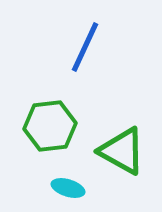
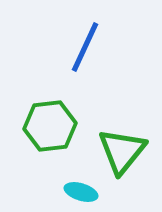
green triangle: rotated 40 degrees clockwise
cyan ellipse: moved 13 px right, 4 px down
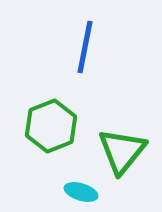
blue line: rotated 14 degrees counterclockwise
green hexagon: moved 1 px right; rotated 15 degrees counterclockwise
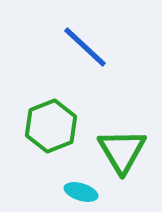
blue line: rotated 58 degrees counterclockwise
green triangle: rotated 10 degrees counterclockwise
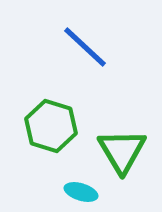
green hexagon: rotated 21 degrees counterclockwise
